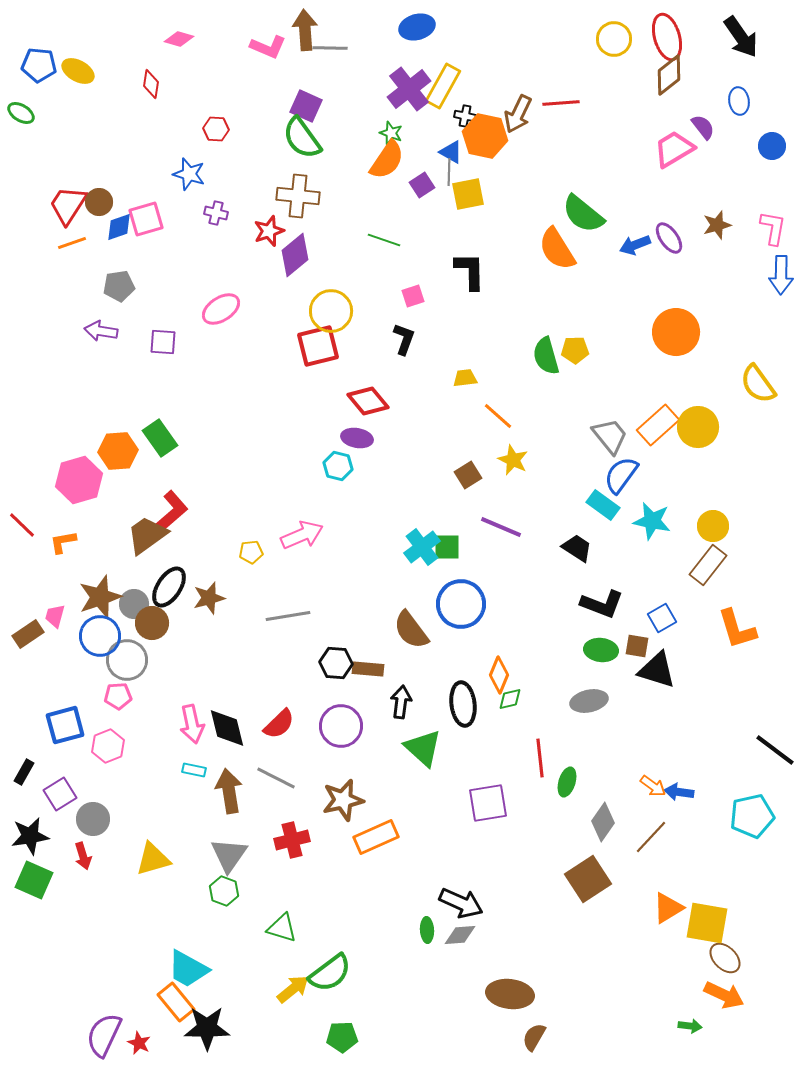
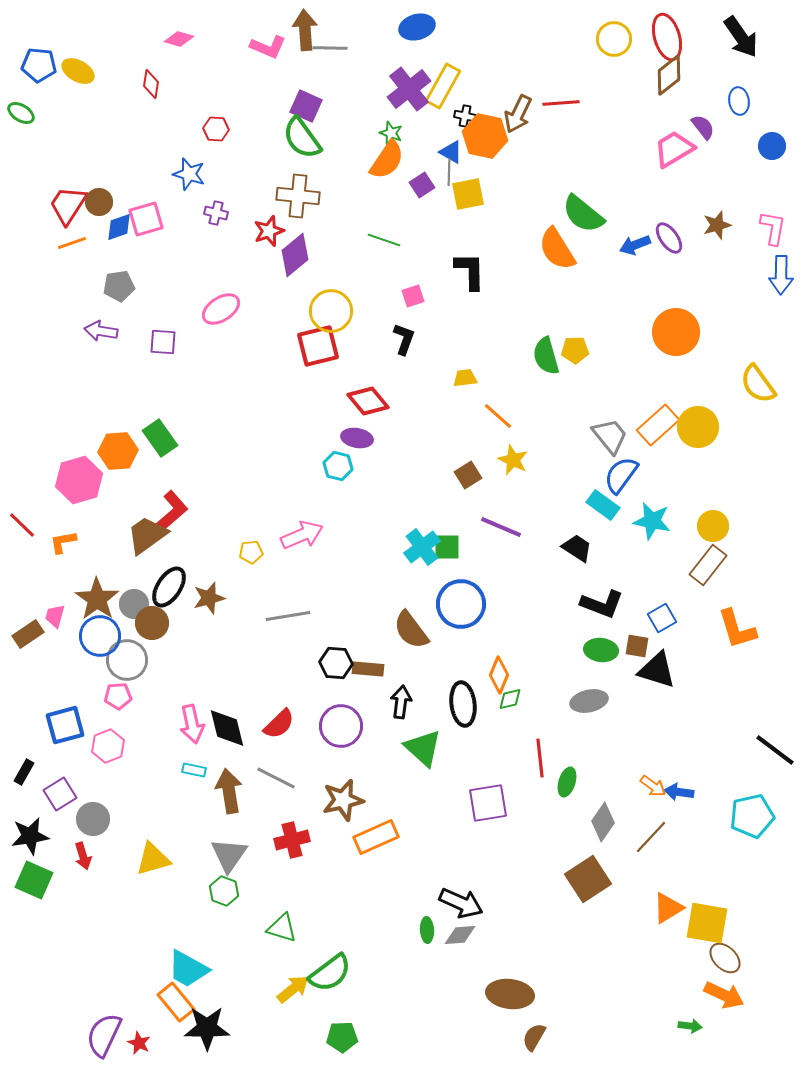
brown star at (100, 597): moved 3 px left, 2 px down; rotated 18 degrees counterclockwise
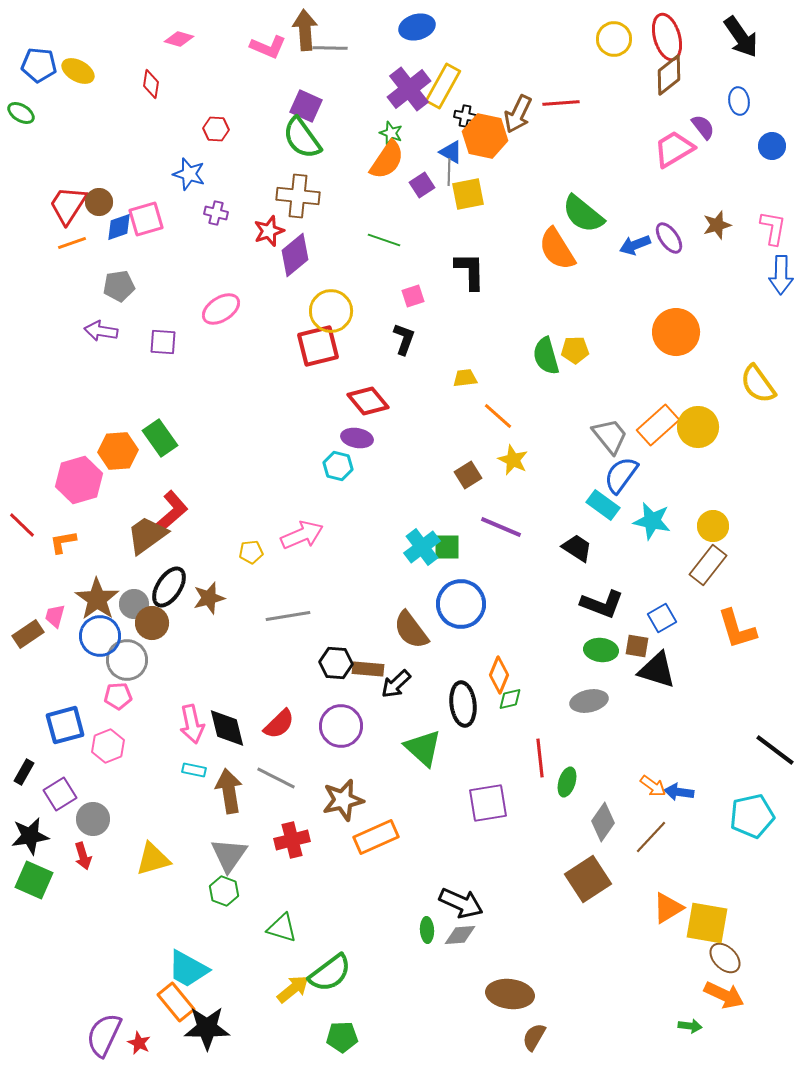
black arrow at (401, 702): moved 5 px left, 18 px up; rotated 140 degrees counterclockwise
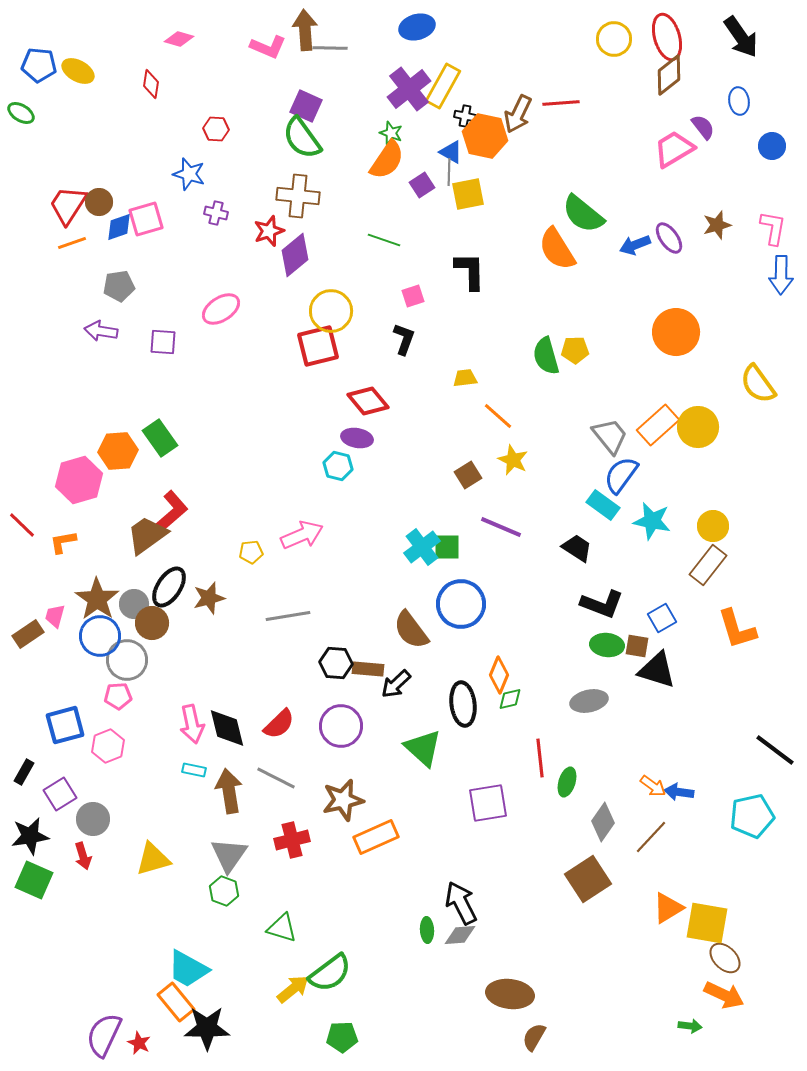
green ellipse at (601, 650): moved 6 px right, 5 px up
black arrow at (461, 903): rotated 141 degrees counterclockwise
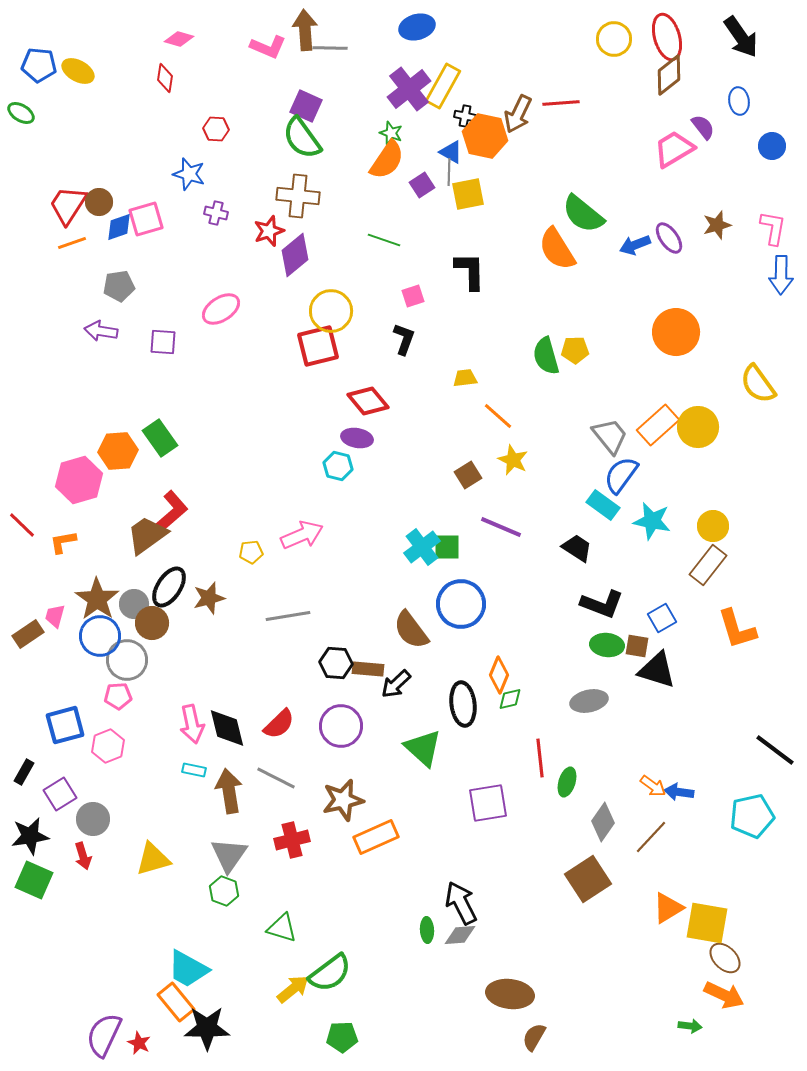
red diamond at (151, 84): moved 14 px right, 6 px up
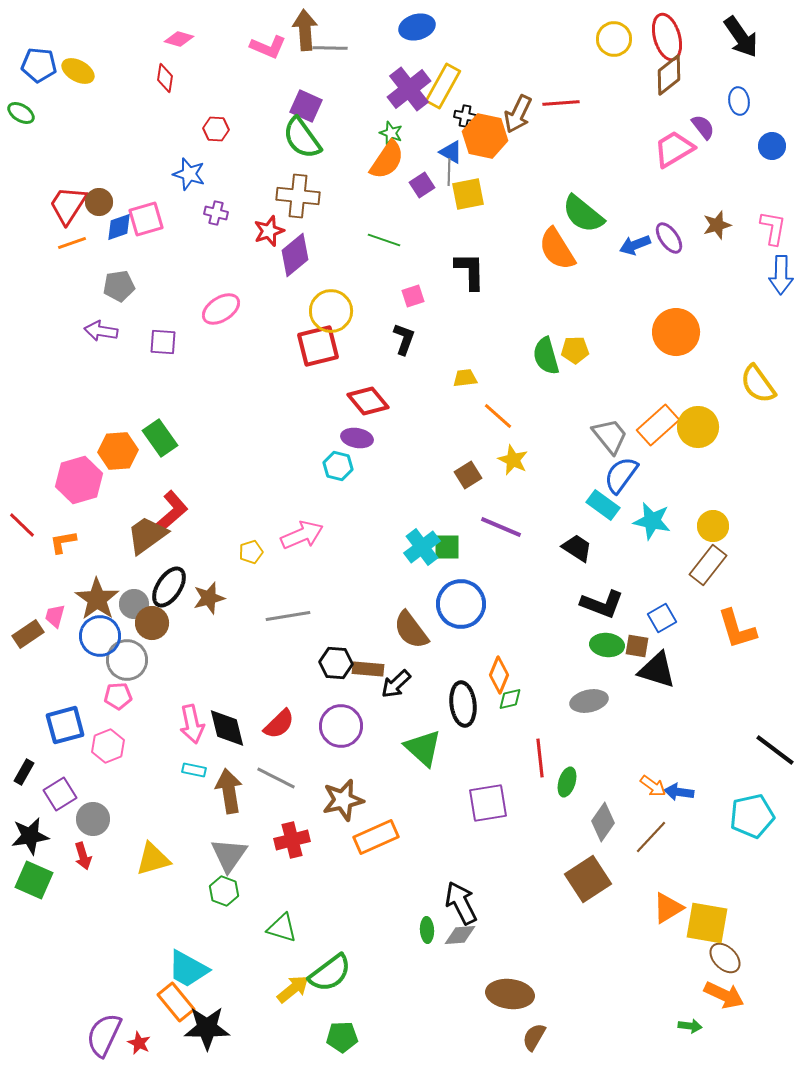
yellow pentagon at (251, 552): rotated 10 degrees counterclockwise
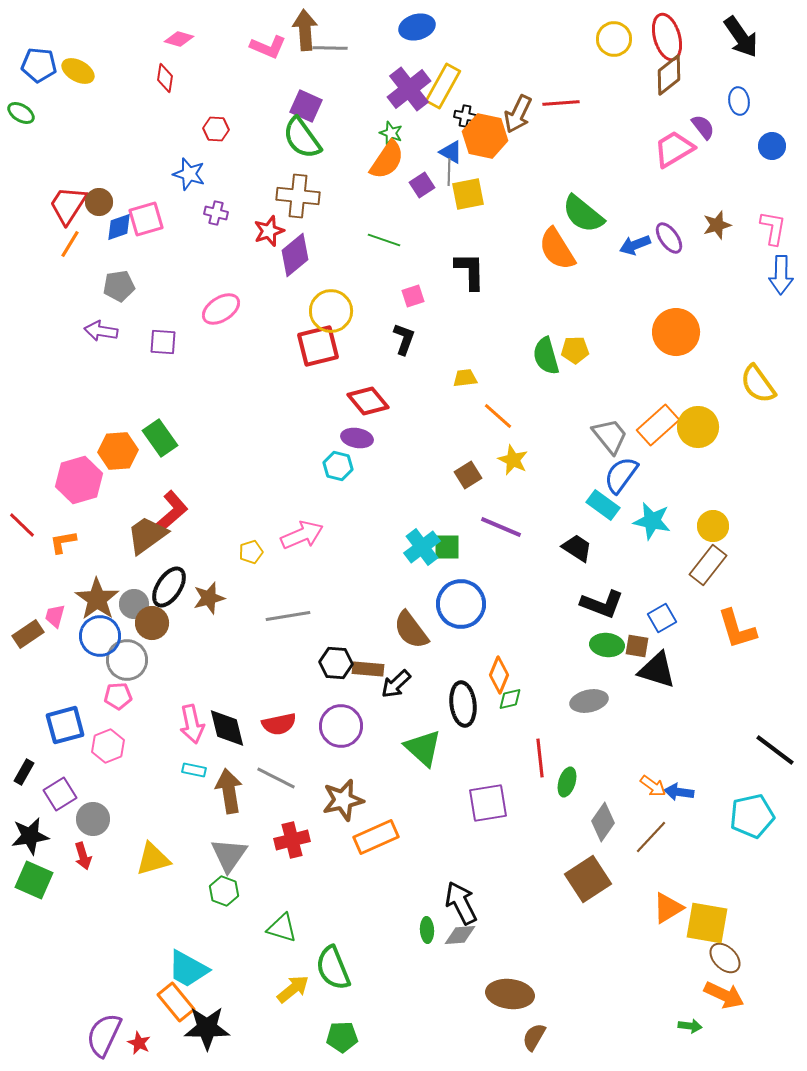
orange line at (72, 243): moved 2 px left, 1 px down; rotated 40 degrees counterclockwise
red semicircle at (279, 724): rotated 32 degrees clockwise
green semicircle at (330, 973): moved 3 px right, 5 px up; rotated 105 degrees clockwise
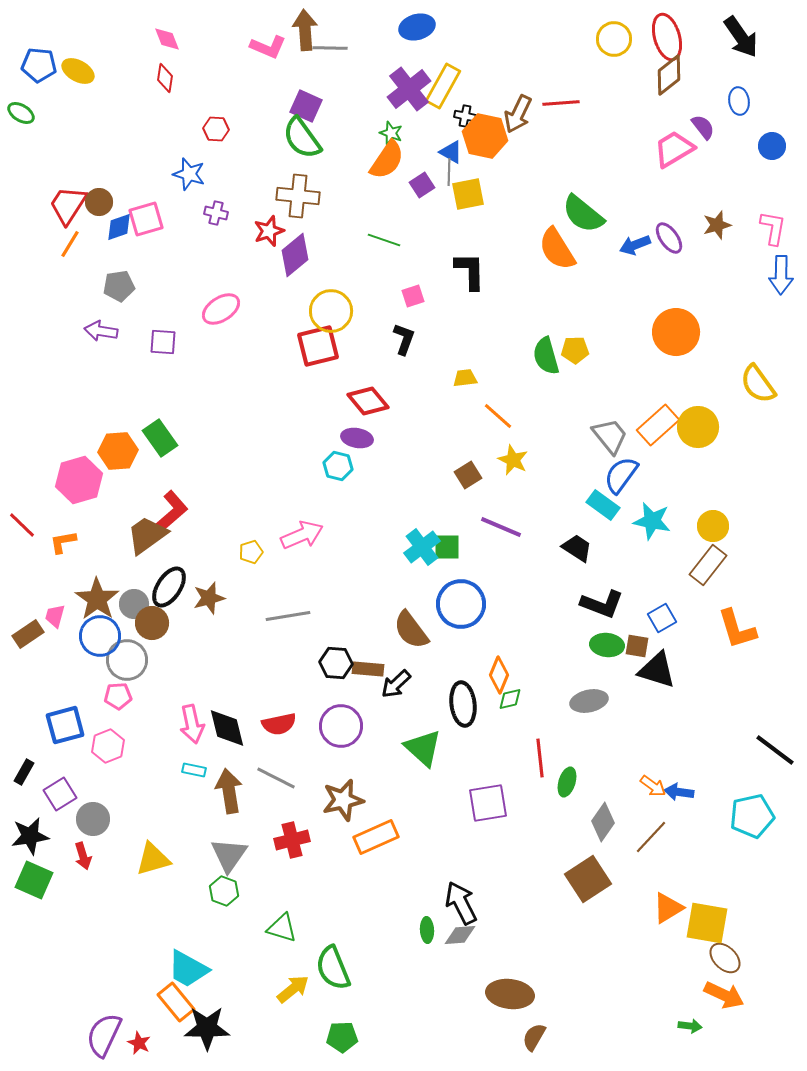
pink diamond at (179, 39): moved 12 px left; rotated 52 degrees clockwise
